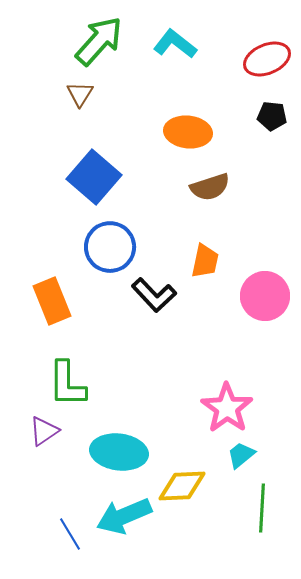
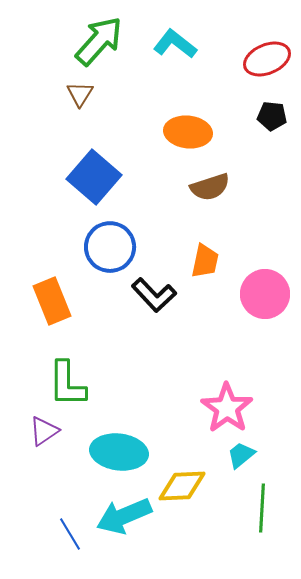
pink circle: moved 2 px up
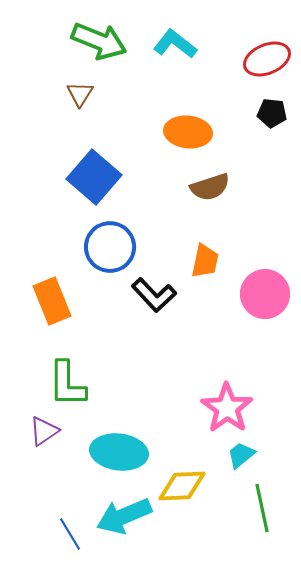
green arrow: rotated 70 degrees clockwise
black pentagon: moved 3 px up
green line: rotated 15 degrees counterclockwise
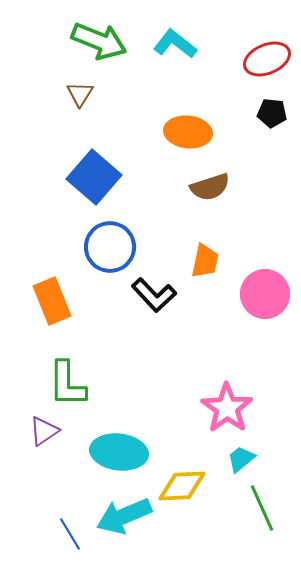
cyan trapezoid: moved 4 px down
green line: rotated 12 degrees counterclockwise
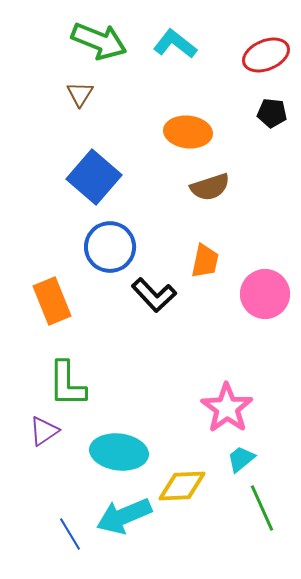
red ellipse: moved 1 px left, 4 px up
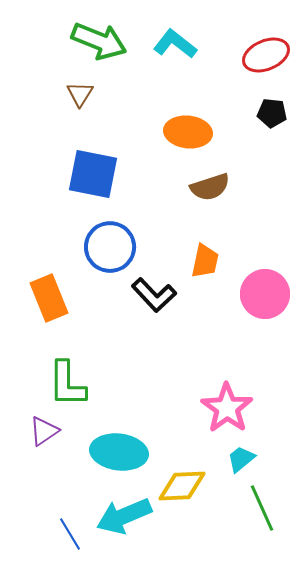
blue square: moved 1 px left, 3 px up; rotated 30 degrees counterclockwise
orange rectangle: moved 3 px left, 3 px up
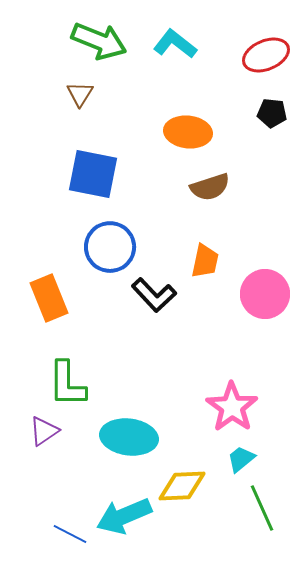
pink star: moved 5 px right, 1 px up
cyan ellipse: moved 10 px right, 15 px up
blue line: rotated 32 degrees counterclockwise
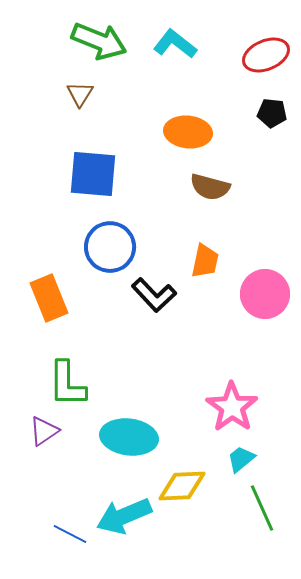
blue square: rotated 6 degrees counterclockwise
brown semicircle: rotated 33 degrees clockwise
